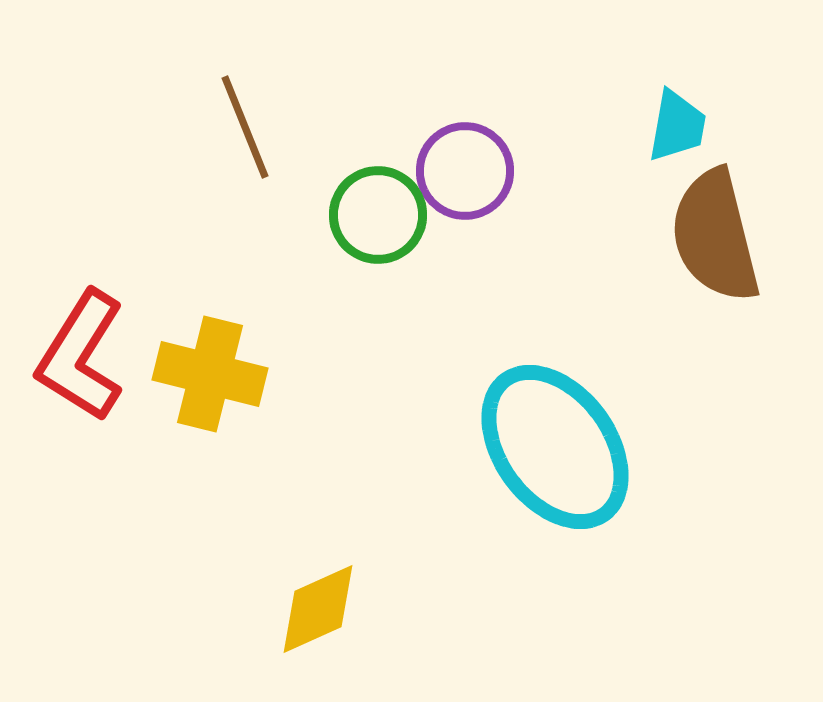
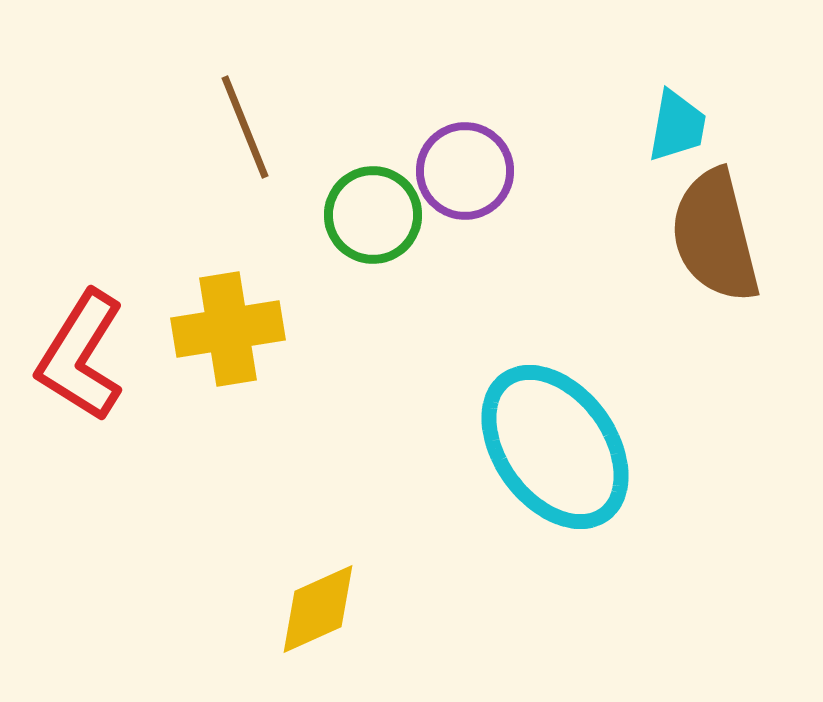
green circle: moved 5 px left
yellow cross: moved 18 px right, 45 px up; rotated 23 degrees counterclockwise
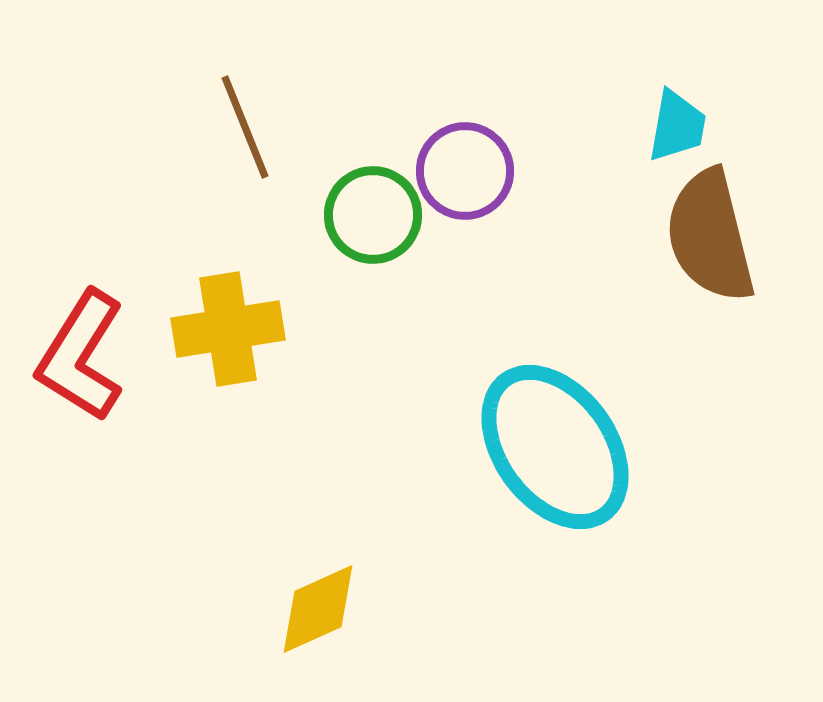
brown semicircle: moved 5 px left
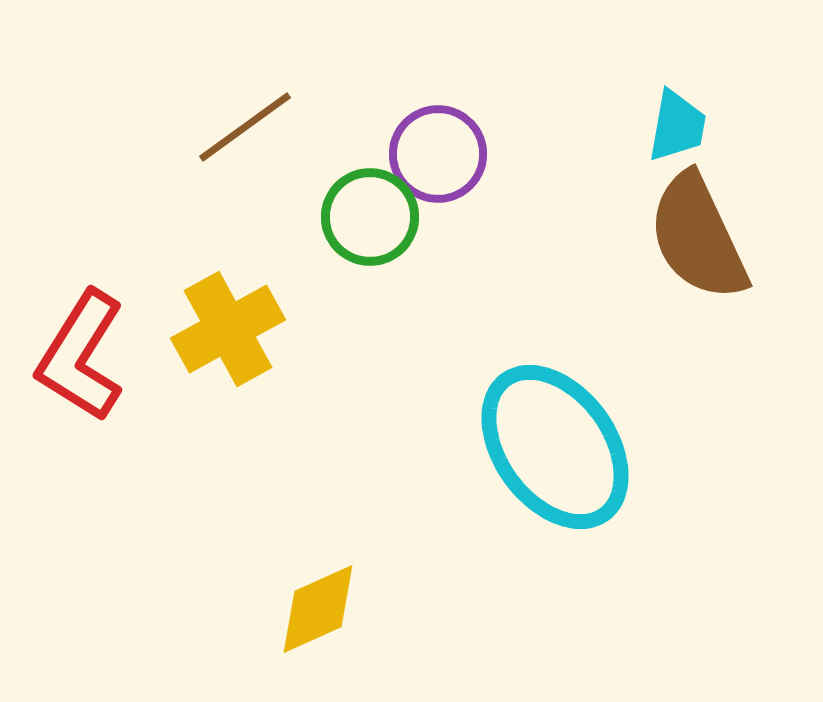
brown line: rotated 76 degrees clockwise
purple circle: moved 27 px left, 17 px up
green circle: moved 3 px left, 2 px down
brown semicircle: moved 12 px left, 1 px down; rotated 11 degrees counterclockwise
yellow cross: rotated 20 degrees counterclockwise
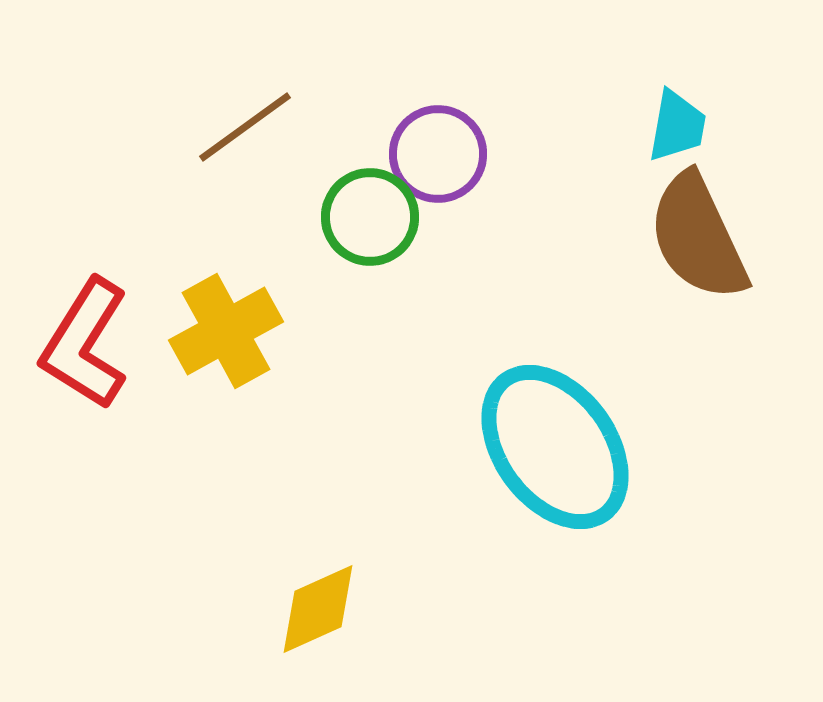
yellow cross: moved 2 px left, 2 px down
red L-shape: moved 4 px right, 12 px up
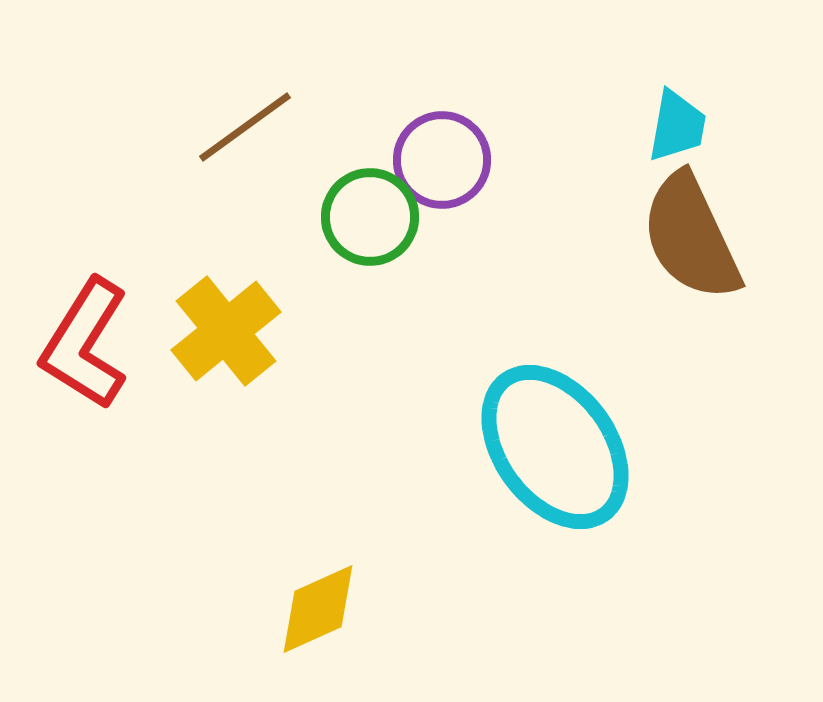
purple circle: moved 4 px right, 6 px down
brown semicircle: moved 7 px left
yellow cross: rotated 10 degrees counterclockwise
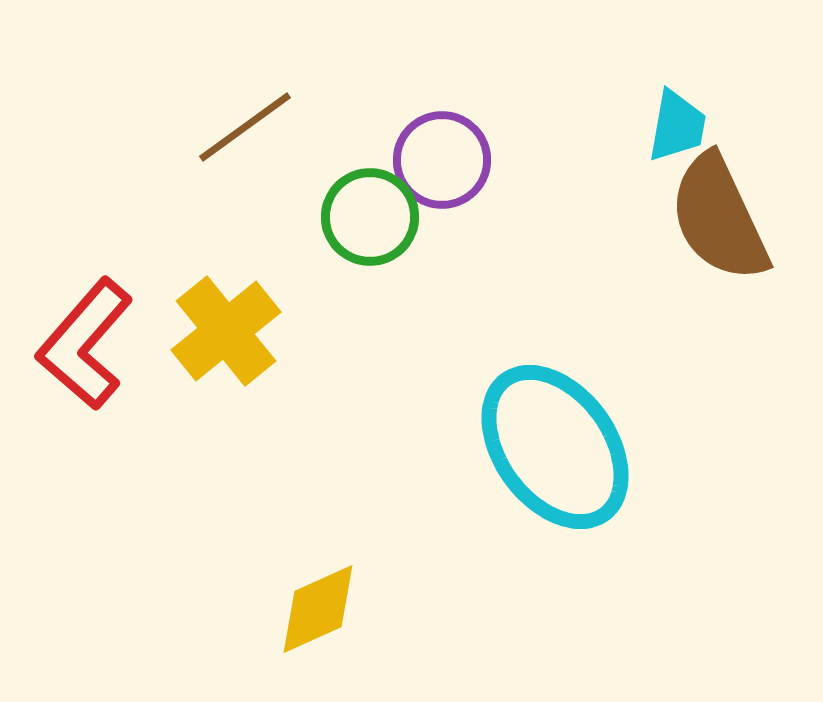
brown semicircle: moved 28 px right, 19 px up
red L-shape: rotated 9 degrees clockwise
